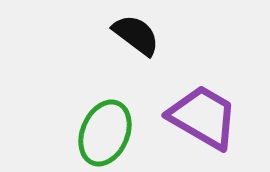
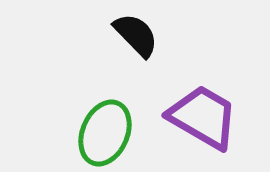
black semicircle: rotated 9 degrees clockwise
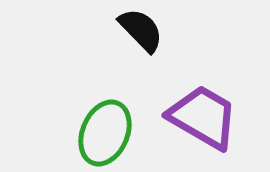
black semicircle: moved 5 px right, 5 px up
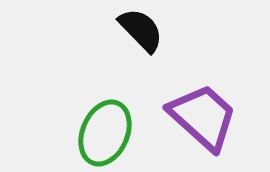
purple trapezoid: rotated 12 degrees clockwise
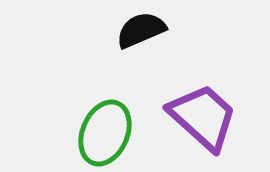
black semicircle: rotated 69 degrees counterclockwise
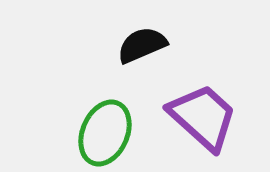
black semicircle: moved 1 px right, 15 px down
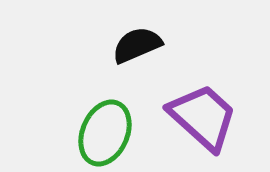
black semicircle: moved 5 px left
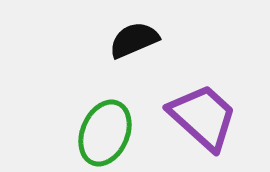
black semicircle: moved 3 px left, 5 px up
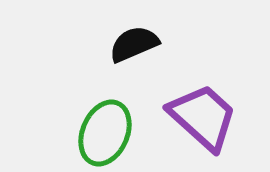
black semicircle: moved 4 px down
